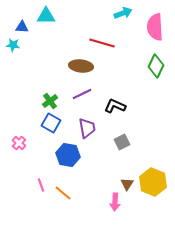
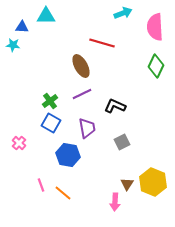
brown ellipse: rotated 55 degrees clockwise
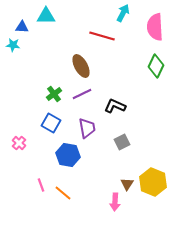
cyan arrow: rotated 42 degrees counterclockwise
red line: moved 7 px up
green cross: moved 4 px right, 7 px up
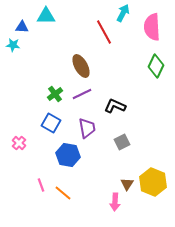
pink semicircle: moved 3 px left
red line: moved 2 px right, 4 px up; rotated 45 degrees clockwise
green cross: moved 1 px right
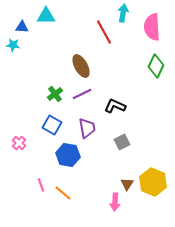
cyan arrow: rotated 18 degrees counterclockwise
blue square: moved 1 px right, 2 px down
